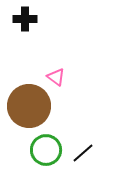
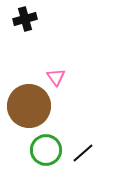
black cross: rotated 15 degrees counterclockwise
pink triangle: rotated 18 degrees clockwise
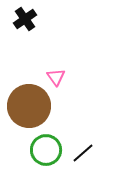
black cross: rotated 20 degrees counterclockwise
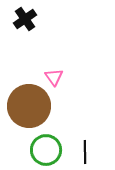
pink triangle: moved 2 px left
black line: moved 2 px right, 1 px up; rotated 50 degrees counterclockwise
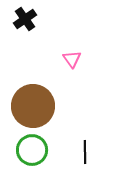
pink triangle: moved 18 px right, 18 px up
brown circle: moved 4 px right
green circle: moved 14 px left
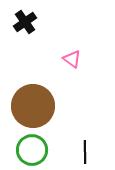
black cross: moved 3 px down
pink triangle: rotated 18 degrees counterclockwise
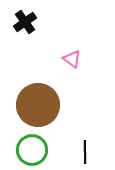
brown circle: moved 5 px right, 1 px up
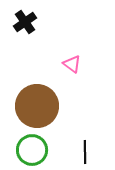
pink triangle: moved 5 px down
brown circle: moved 1 px left, 1 px down
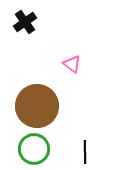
green circle: moved 2 px right, 1 px up
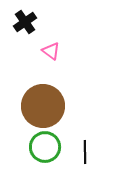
pink triangle: moved 21 px left, 13 px up
brown circle: moved 6 px right
green circle: moved 11 px right, 2 px up
